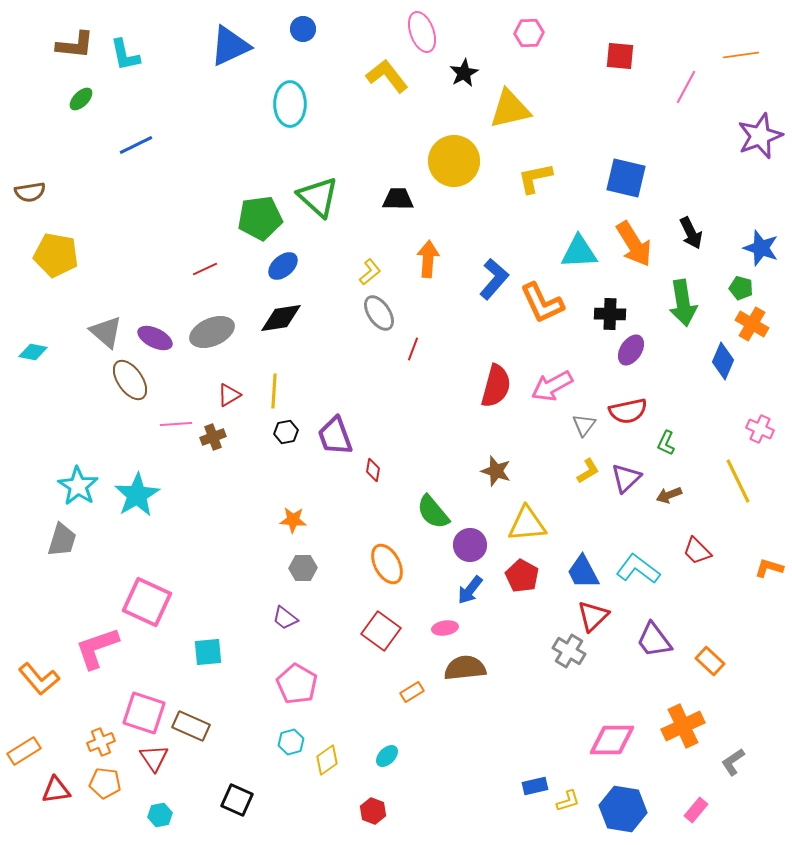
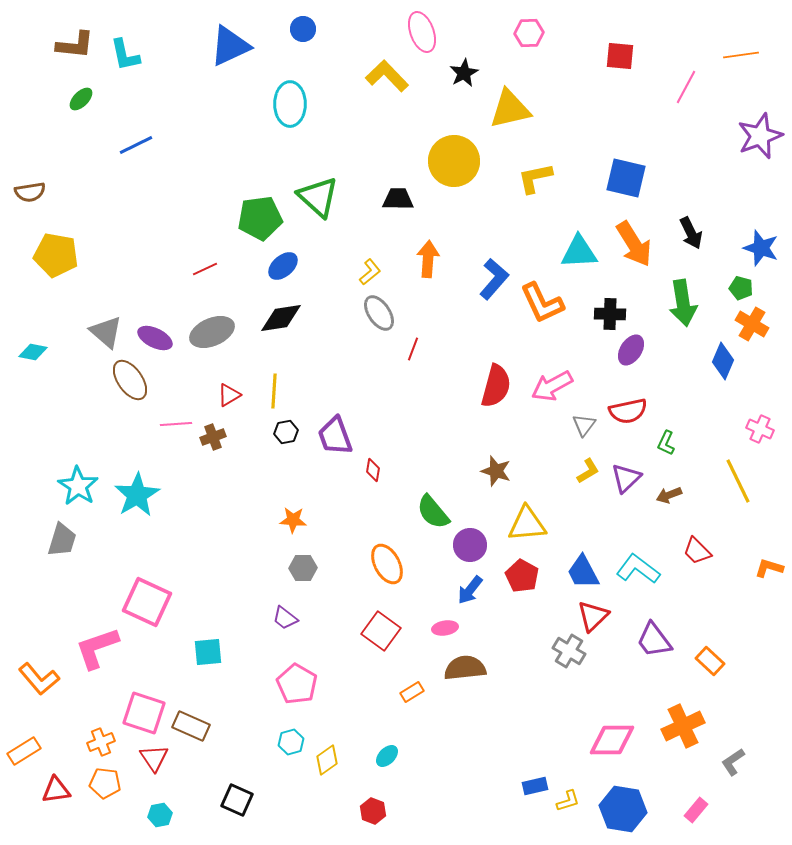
yellow L-shape at (387, 76): rotated 6 degrees counterclockwise
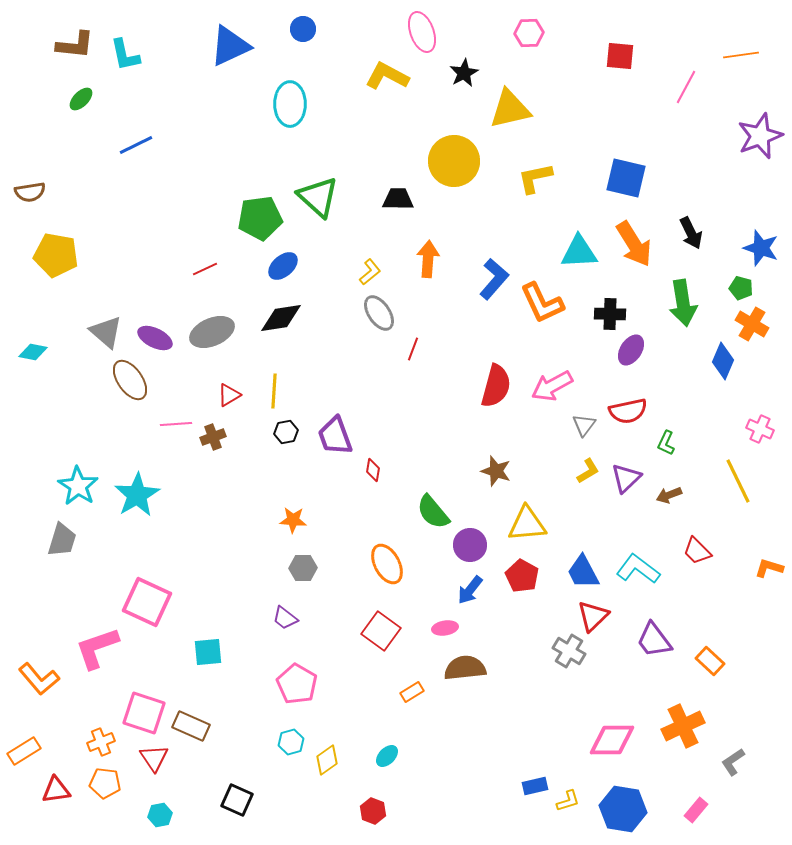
yellow L-shape at (387, 76): rotated 18 degrees counterclockwise
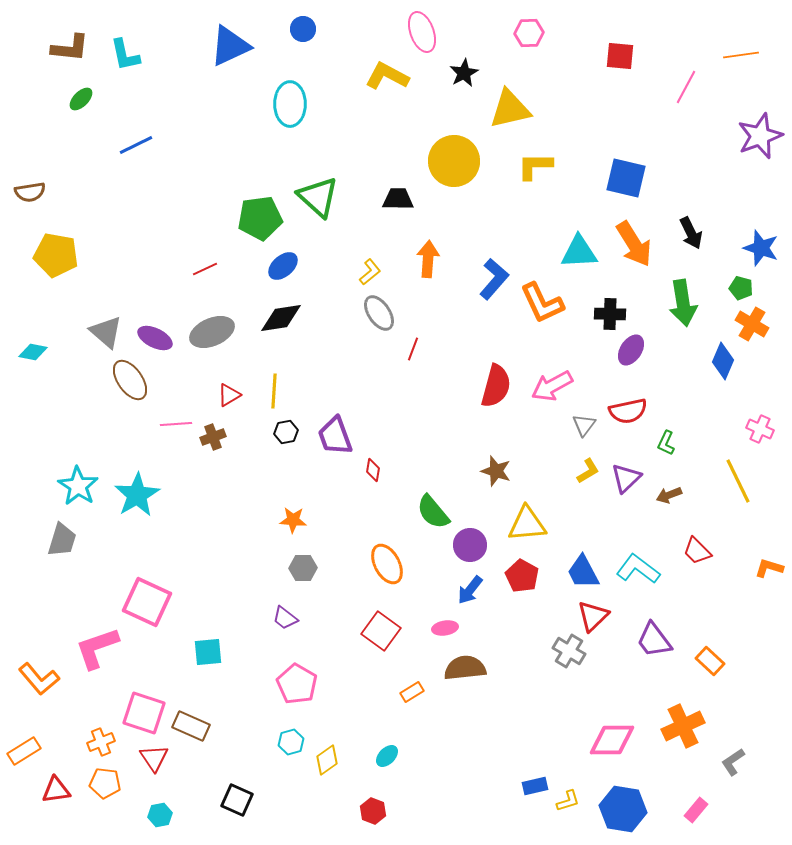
brown L-shape at (75, 45): moved 5 px left, 3 px down
yellow L-shape at (535, 178): moved 12 px up; rotated 12 degrees clockwise
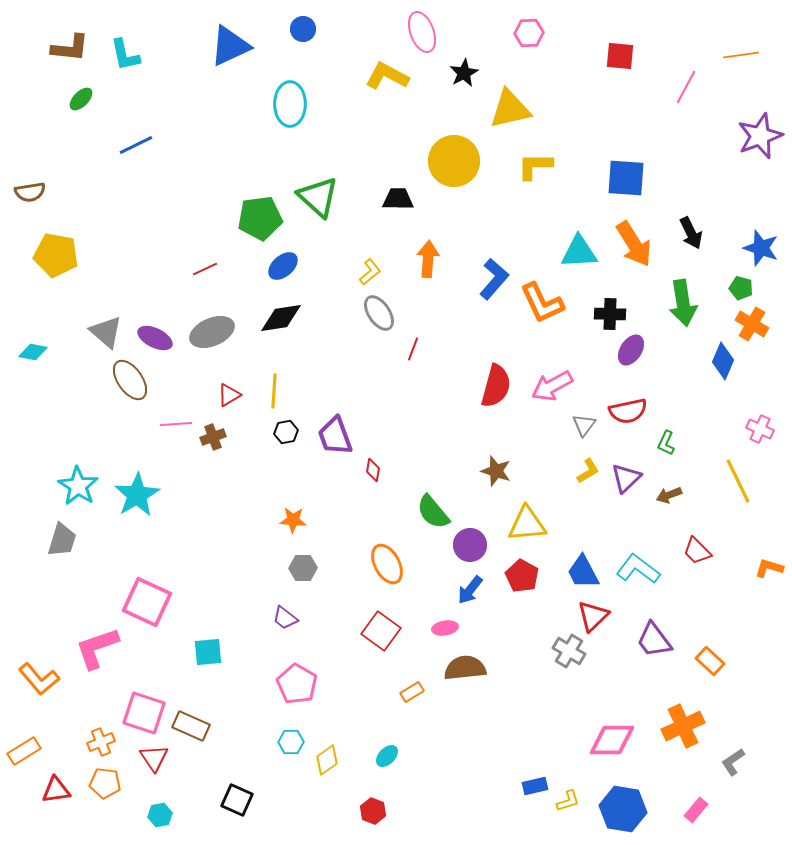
blue square at (626, 178): rotated 9 degrees counterclockwise
cyan hexagon at (291, 742): rotated 15 degrees clockwise
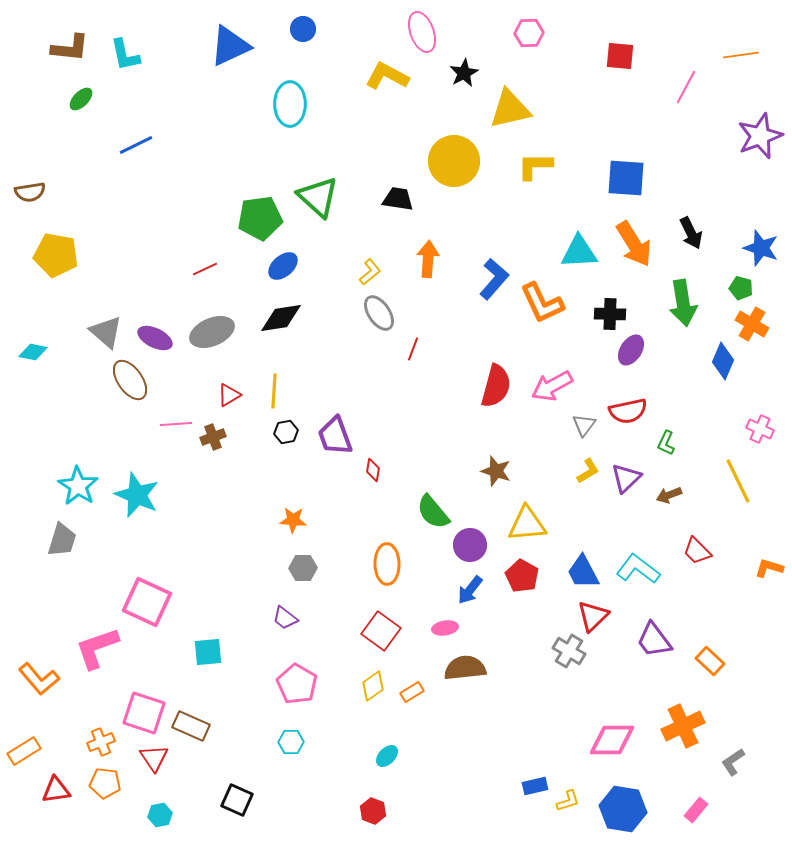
black trapezoid at (398, 199): rotated 8 degrees clockwise
cyan star at (137, 495): rotated 18 degrees counterclockwise
orange ellipse at (387, 564): rotated 27 degrees clockwise
yellow diamond at (327, 760): moved 46 px right, 74 px up
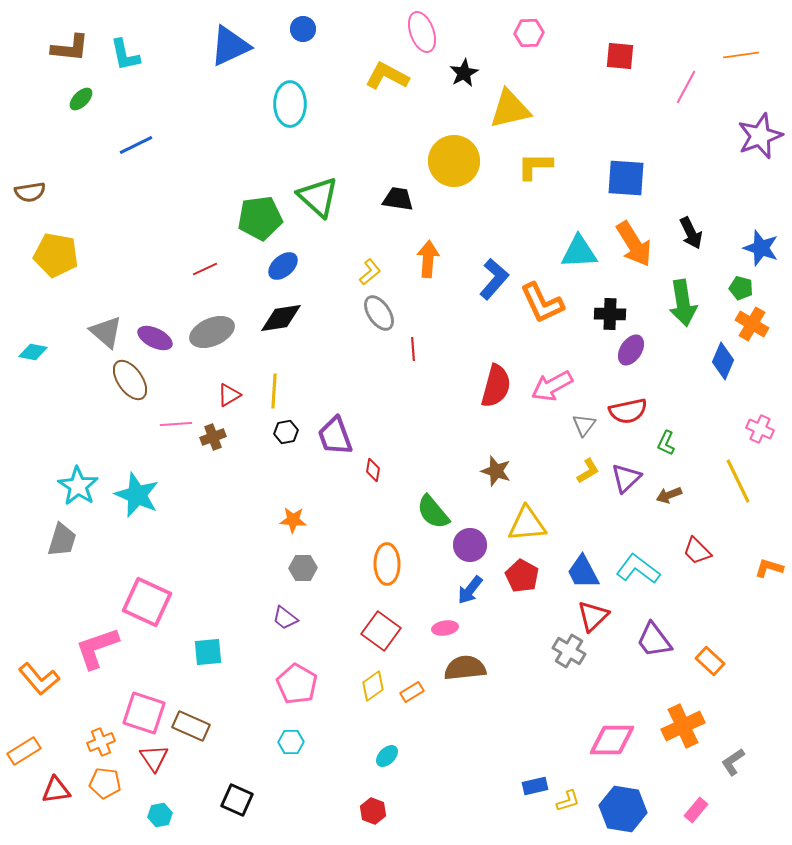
red line at (413, 349): rotated 25 degrees counterclockwise
